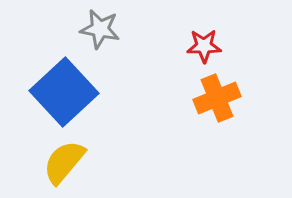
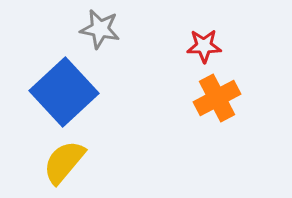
orange cross: rotated 6 degrees counterclockwise
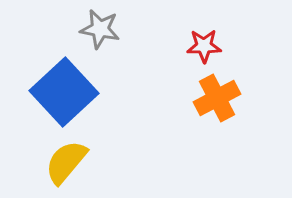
yellow semicircle: moved 2 px right
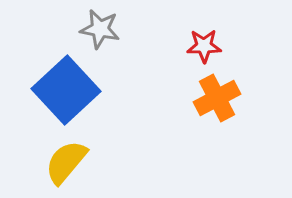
blue square: moved 2 px right, 2 px up
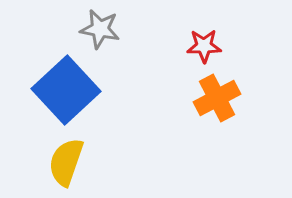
yellow semicircle: rotated 21 degrees counterclockwise
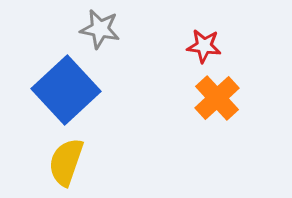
red star: rotated 8 degrees clockwise
orange cross: rotated 15 degrees counterclockwise
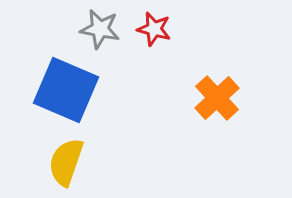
red star: moved 50 px left, 17 px up; rotated 8 degrees clockwise
blue square: rotated 24 degrees counterclockwise
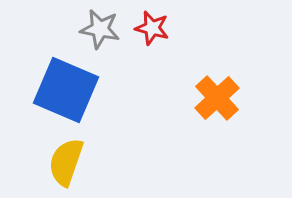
red star: moved 2 px left, 1 px up
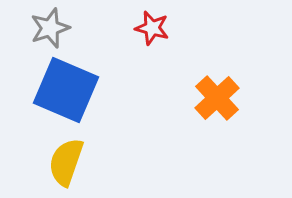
gray star: moved 50 px left, 1 px up; rotated 30 degrees counterclockwise
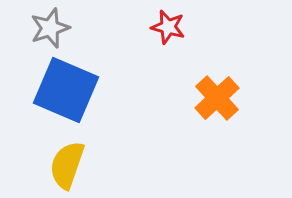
red star: moved 16 px right, 1 px up
yellow semicircle: moved 1 px right, 3 px down
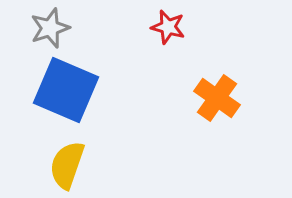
orange cross: rotated 12 degrees counterclockwise
